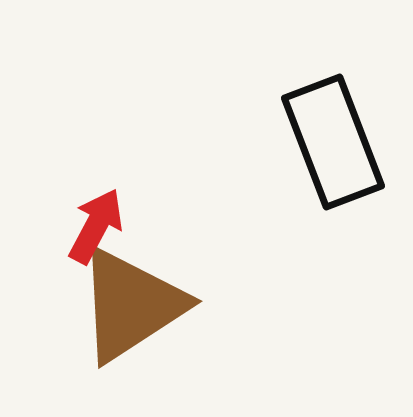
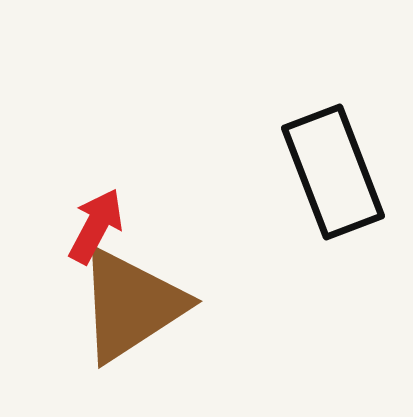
black rectangle: moved 30 px down
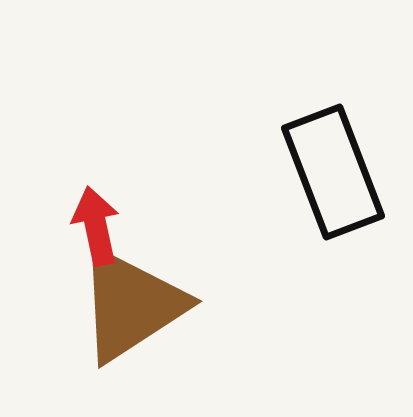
red arrow: rotated 40 degrees counterclockwise
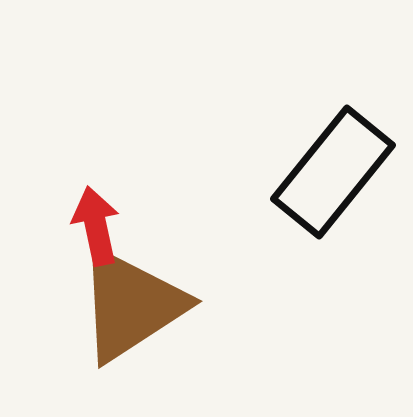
black rectangle: rotated 60 degrees clockwise
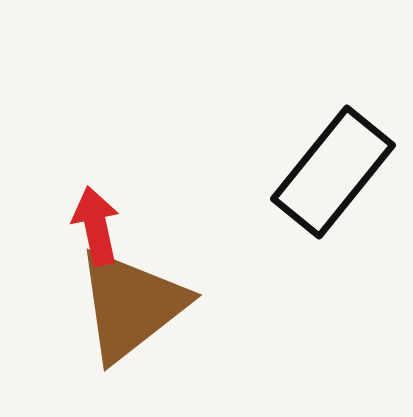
brown triangle: rotated 5 degrees counterclockwise
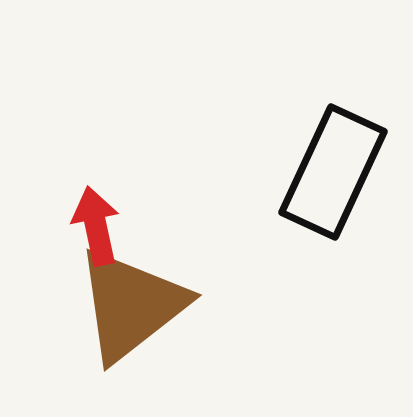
black rectangle: rotated 14 degrees counterclockwise
